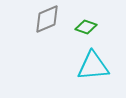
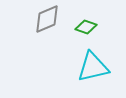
cyan triangle: moved 1 px down; rotated 8 degrees counterclockwise
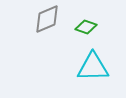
cyan triangle: rotated 12 degrees clockwise
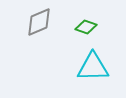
gray diamond: moved 8 px left, 3 px down
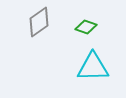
gray diamond: rotated 12 degrees counterclockwise
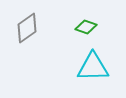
gray diamond: moved 12 px left, 6 px down
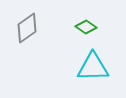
green diamond: rotated 15 degrees clockwise
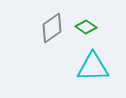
gray diamond: moved 25 px right
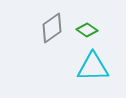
green diamond: moved 1 px right, 3 px down
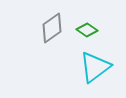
cyan triangle: moved 2 px right; rotated 36 degrees counterclockwise
